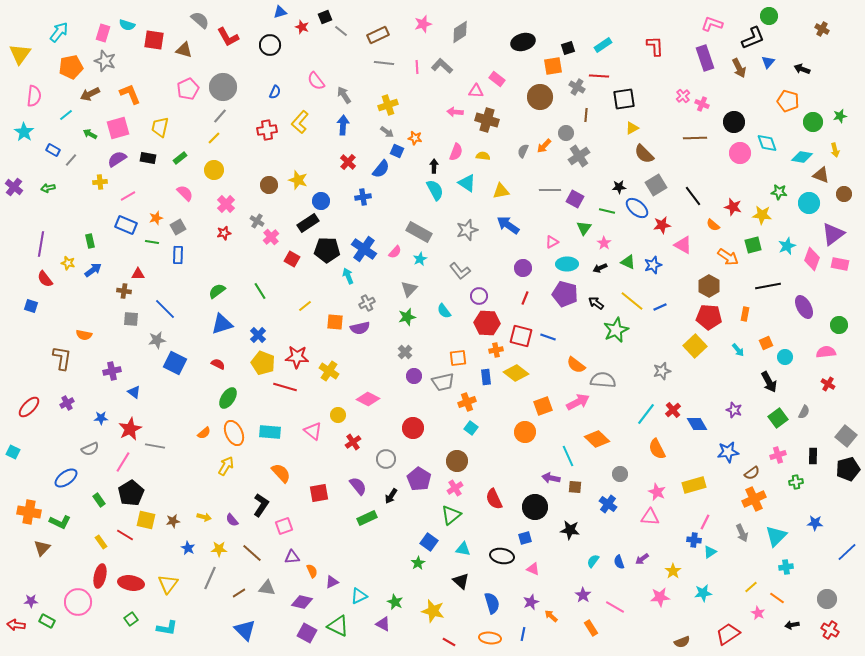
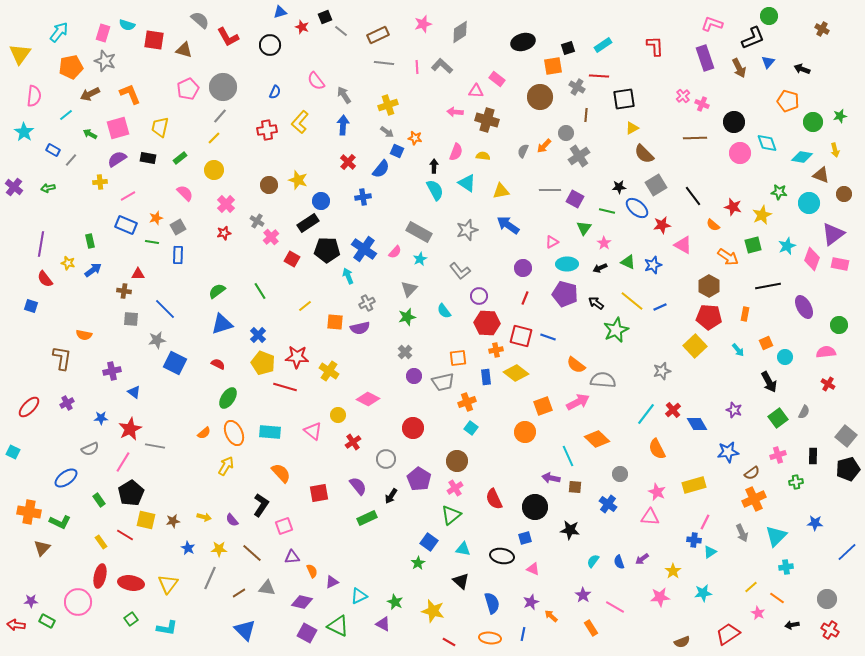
yellow star at (762, 215): rotated 30 degrees counterclockwise
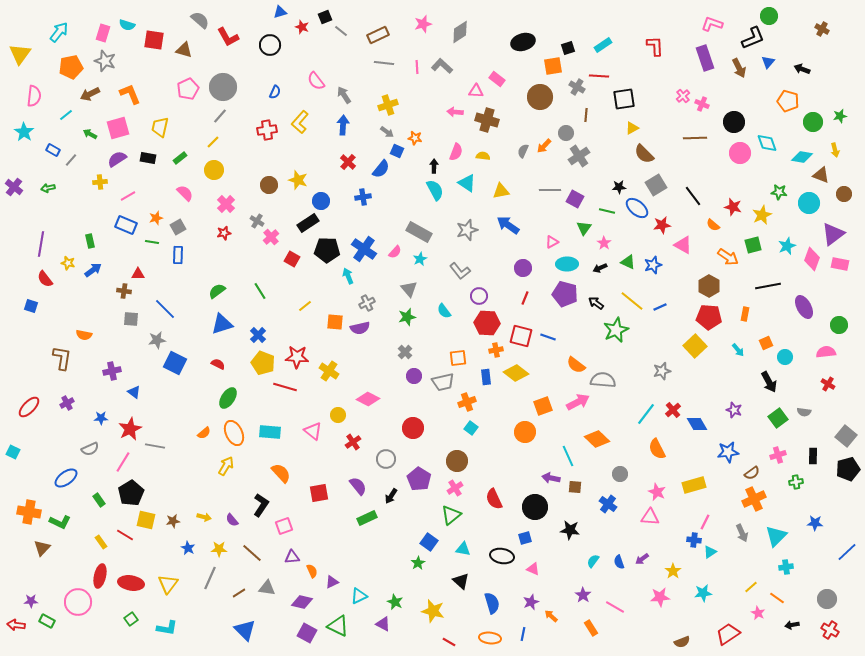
yellow line at (214, 138): moved 1 px left, 4 px down
gray triangle at (409, 289): rotated 24 degrees counterclockwise
gray semicircle at (804, 412): rotated 72 degrees clockwise
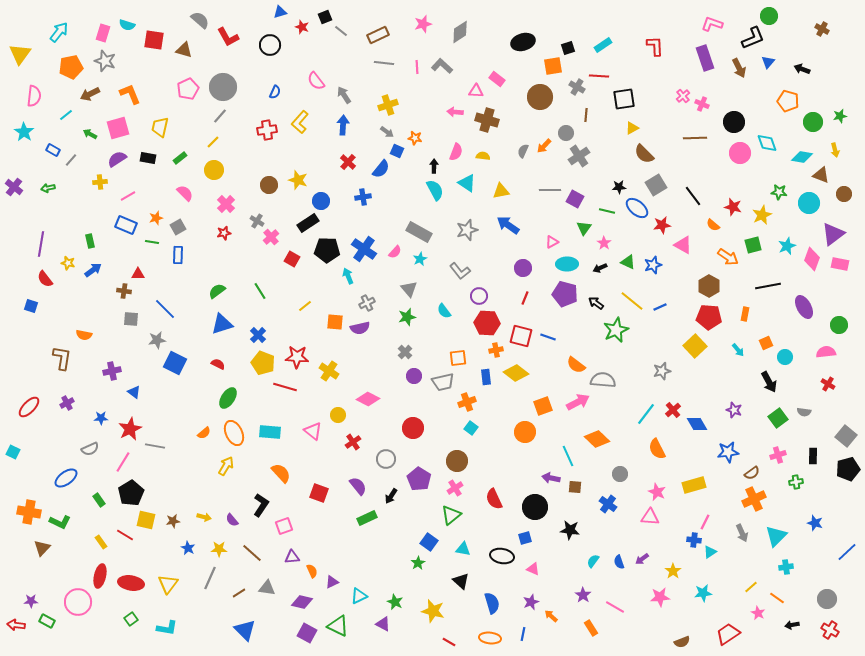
red square at (319, 493): rotated 30 degrees clockwise
blue star at (815, 523): rotated 14 degrees clockwise
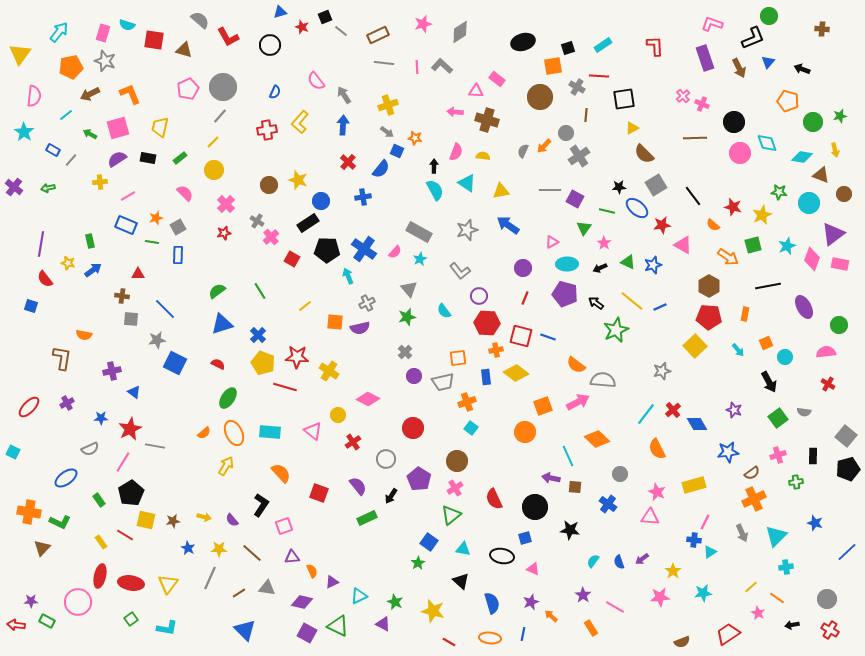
brown cross at (822, 29): rotated 24 degrees counterclockwise
brown cross at (124, 291): moved 2 px left, 5 px down
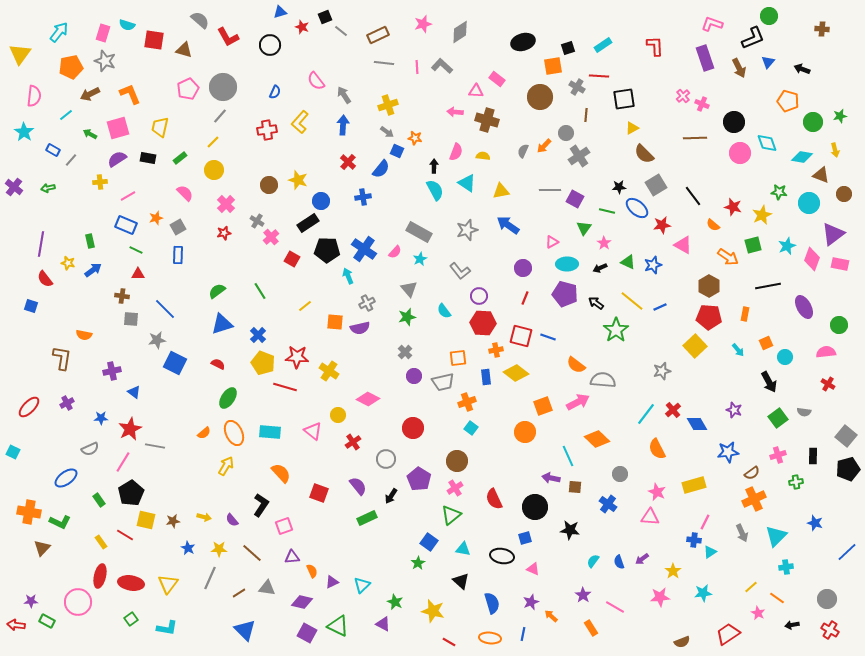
green line at (152, 242): moved 16 px left, 8 px down; rotated 16 degrees clockwise
red hexagon at (487, 323): moved 4 px left
green star at (616, 330): rotated 10 degrees counterclockwise
cyan triangle at (359, 596): moved 3 px right, 11 px up; rotated 18 degrees counterclockwise
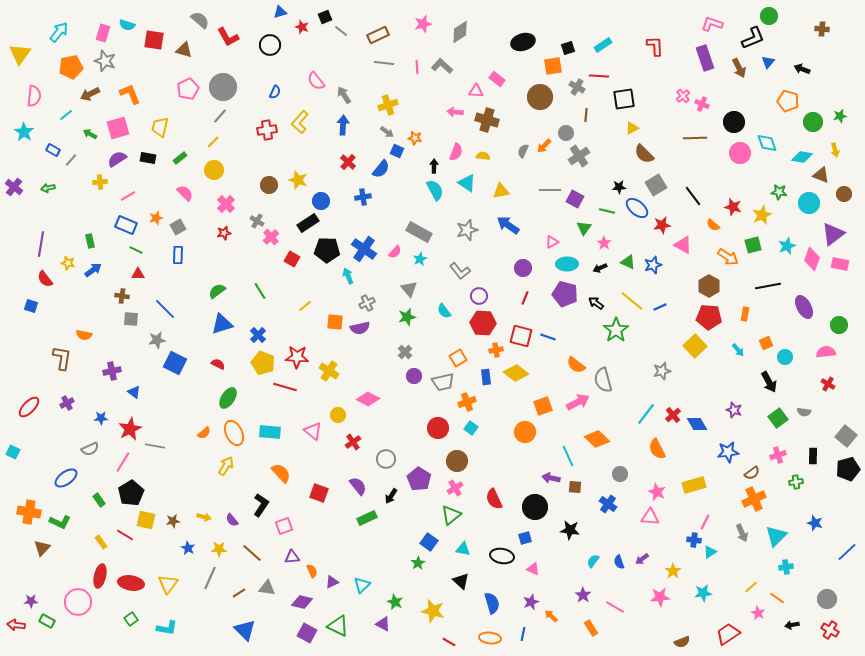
orange square at (458, 358): rotated 24 degrees counterclockwise
gray semicircle at (603, 380): rotated 110 degrees counterclockwise
red cross at (673, 410): moved 5 px down
red circle at (413, 428): moved 25 px right
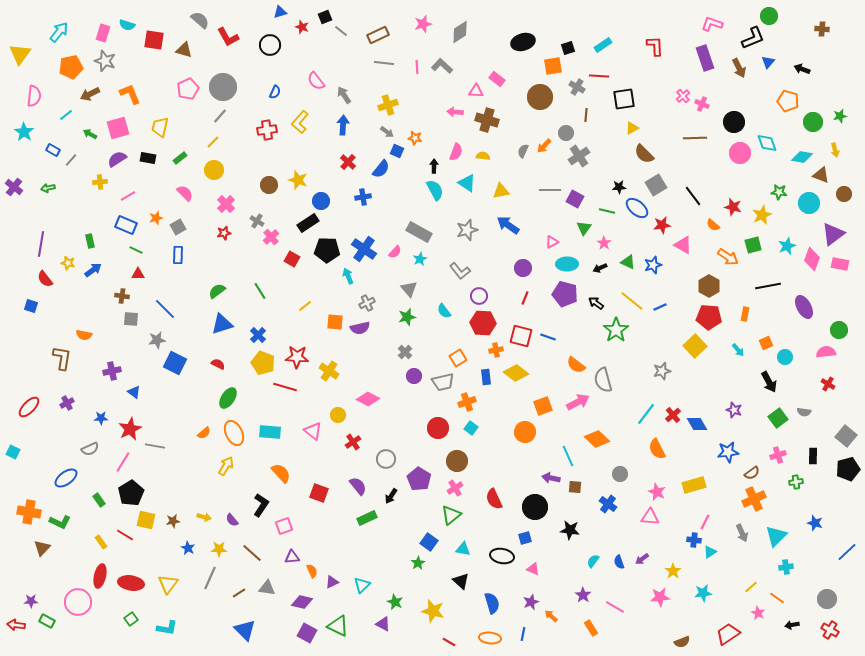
green circle at (839, 325): moved 5 px down
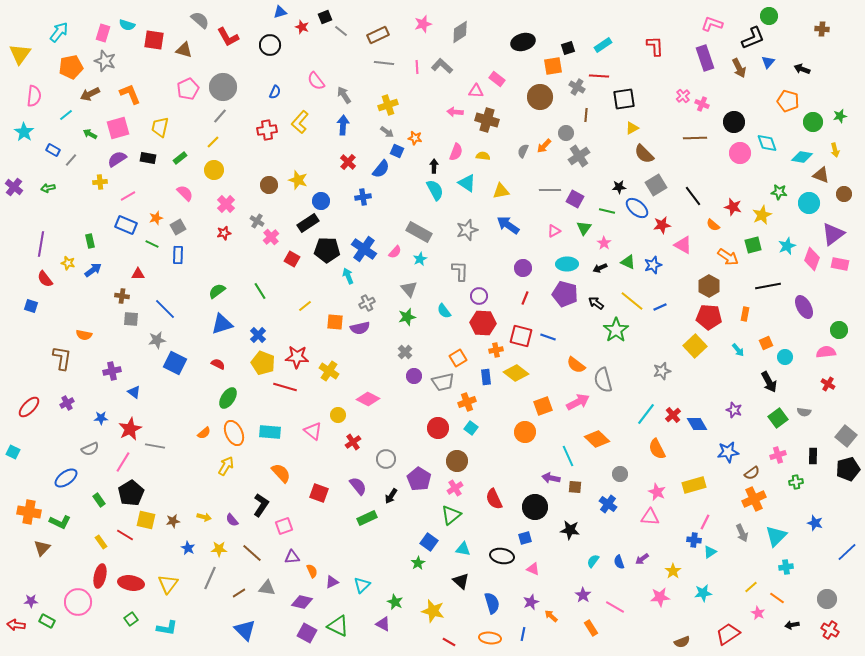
pink triangle at (552, 242): moved 2 px right, 11 px up
green line at (136, 250): moved 16 px right, 6 px up
gray L-shape at (460, 271): rotated 140 degrees counterclockwise
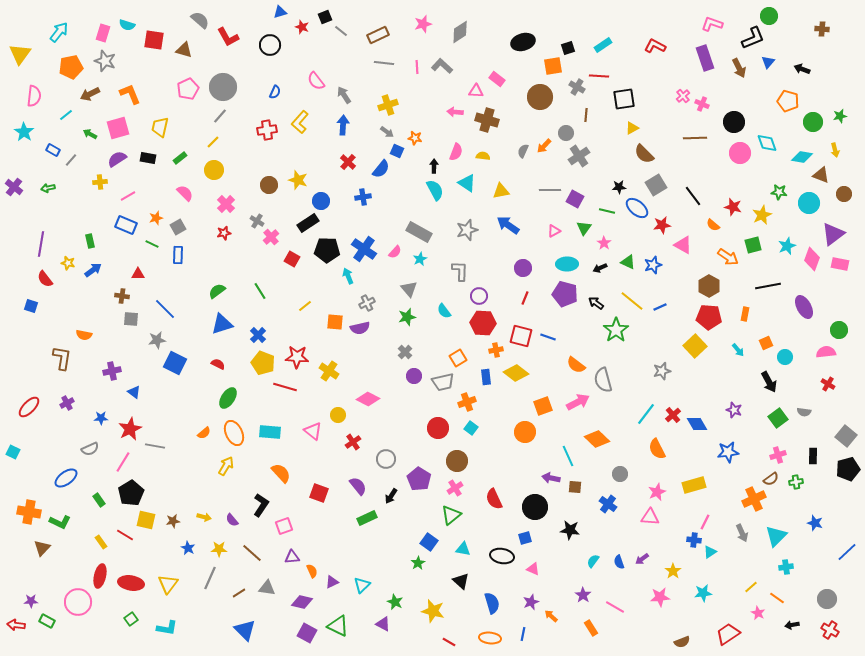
red L-shape at (655, 46): rotated 60 degrees counterclockwise
brown semicircle at (752, 473): moved 19 px right, 6 px down
pink star at (657, 492): rotated 24 degrees clockwise
